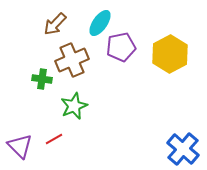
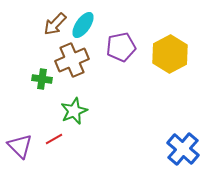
cyan ellipse: moved 17 px left, 2 px down
green star: moved 5 px down
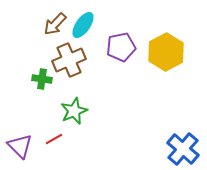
yellow hexagon: moved 4 px left, 2 px up
brown cross: moved 3 px left
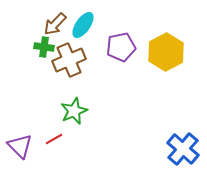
green cross: moved 2 px right, 32 px up
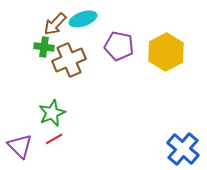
cyan ellipse: moved 6 px up; rotated 36 degrees clockwise
purple pentagon: moved 2 px left, 1 px up; rotated 24 degrees clockwise
green star: moved 22 px left, 2 px down
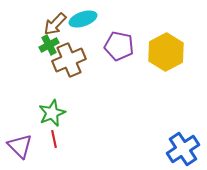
green cross: moved 5 px right, 2 px up; rotated 36 degrees counterclockwise
red line: rotated 72 degrees counterclockwise
blue cross: rotated 16 degrees clockwise
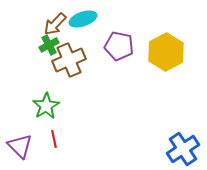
green star: moved 6 px left, 7 px up; rotated 8 degrees counterclockwise
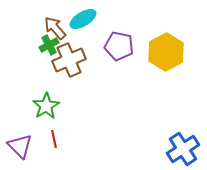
cyan ellipse: rotated 12 degrees counterclockwise
brown arrow: moved 4 px down; rotated 95 degrees clockwise
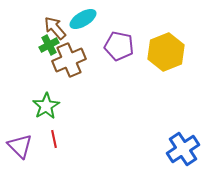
yellow hexagon: rotated 6 degrees clockwise
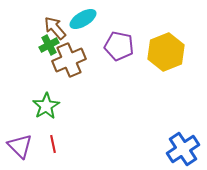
red line: moved 1 px left, 5 px down
